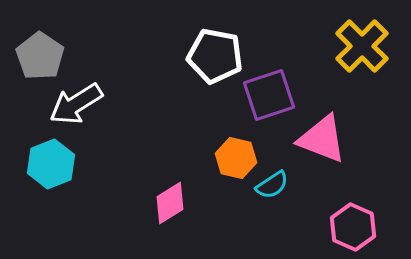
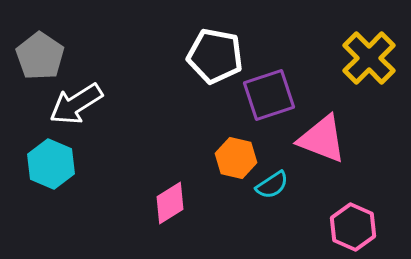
yellow cross: moved 7 px right, 12 px down
cyan hexagon: rotated 15 degrees counterclockwise
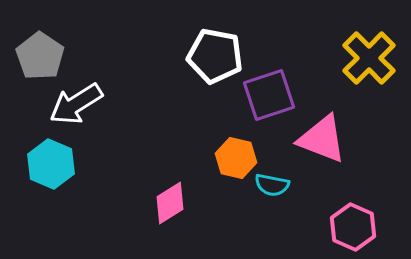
cyan semicircle: rotated 44 degrees clockwise
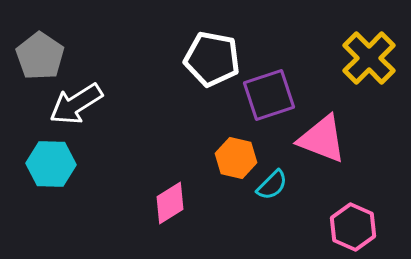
white pentagon: moved 3 px left, 3 px down
cyan hexagon: rotated 21 degrees counterclockwise
cyan semicircle: rotated 56 degrees counterclockwise
